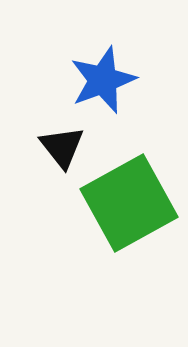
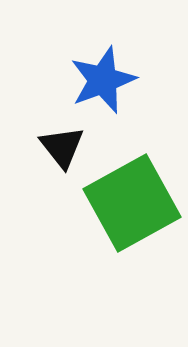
green square: moved 3 px right
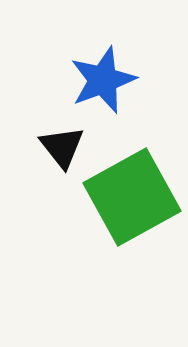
green square: moved 6 px up
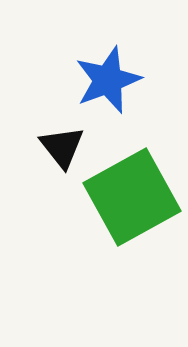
blue star: moved 5 px right
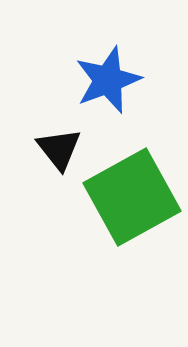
black triangle: moved 3 px left, 2 px down
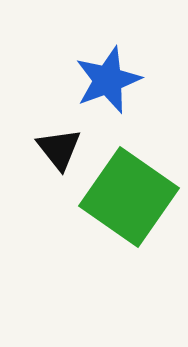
green square: moved 3 px left; rotated 26 degrees counterclockwise
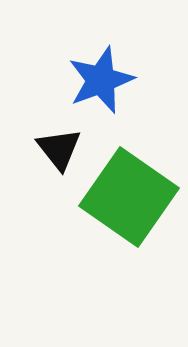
blue star: moved 7 px left
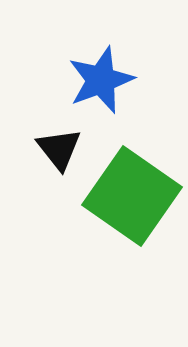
green square: moved 3 px right, 1 px up
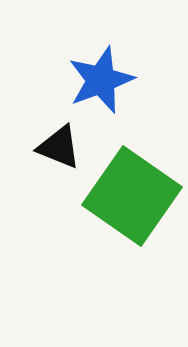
black triangle: moved 2 px up; rotated 30 degrees counterclockwise
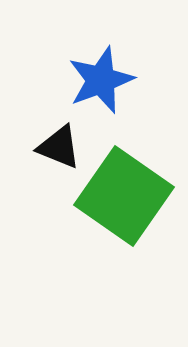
green square: moved 8 px left
